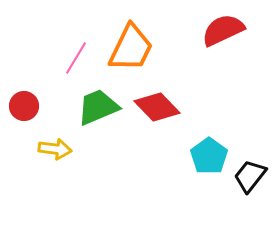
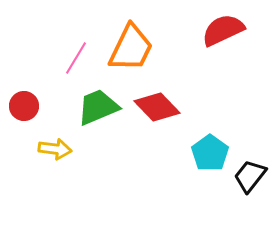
cyan pentagon: moved 1 px right, 3 px up
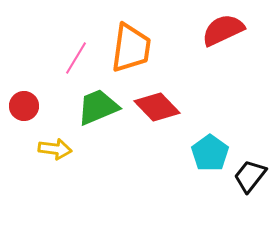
orange trapezoid: rotated 18 degrees counterclockwise
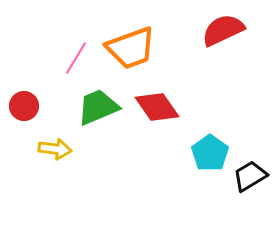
orange trapezoid: rotated 62 degrees clockwise
red diamond: rotated 9 degrees clockwise
black trapezoid: rotated 21 degrees clockwise
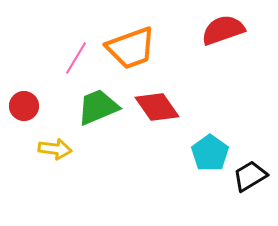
red semicircle: rotated 6 degrees clockwise
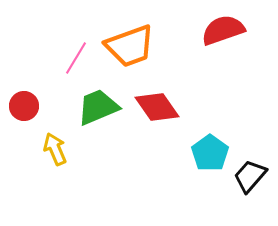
orange trapezoid: moved 1 px left, 2 px up
yellow arrow: rotated 120 degrees counterclockwise
black trapezoid: rotated 18 degrees counterclockwise
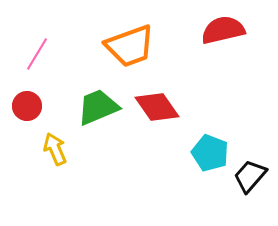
red semicircle: rotated 6 degrees clockwise
pink line: moved 39 px left, 4 px up
red circle: moved 3 px right
cyan pentagon: rotated 15 degrees counterclockwise
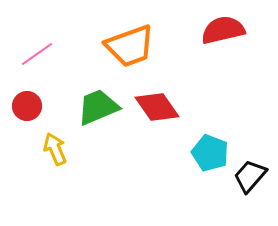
pink line: rotated 24 degrees clockwise
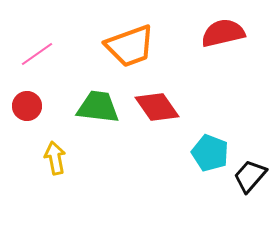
red semicircle: moved 3 px down
green trapezoid: rotated 30 degrees clockwise
yellow arrow: moved 9 px down; rotated 12 degrees clockwise
